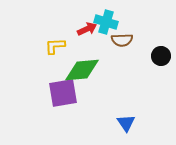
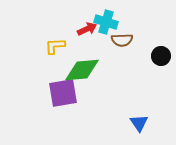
blue triangle: moved 13 px right
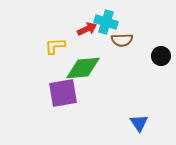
green diamond: moved 1 px right, 2 px up
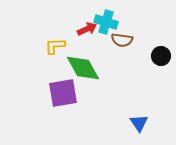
brown semicircle: rotated 10 degrees clockwise
green diamond: rotated 66 degrees clockwise
